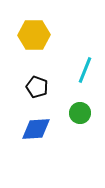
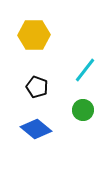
cyan line: rotated 16 degrees clockwise
green circle: moved 3 px right, 3 px up
blue diamond: rotated 44 degrees clockwise
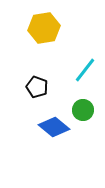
yellow hexagon: moved 10 px right, 7 px up; rotated 8 degrees counterclockwise
blue diamond: moved 18 px right, 2 px up
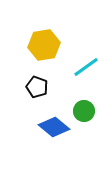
yellow hexagon: moved 17 px down
cyan line: moved 1 px right, 3 px up; rotated 16 degrees clockwise
green circle: moved 1 px right, 1 px down
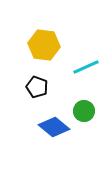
yellow hexagon: rotated 16 degrees clockwise
cyan line: rotated 12 degrees clockwise
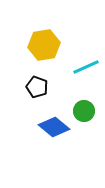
yellow hexagon: rotated 16 degrees counterclockwise
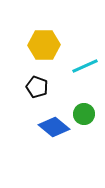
yellow hexagon: rotated 8 degrees clockwise
cyan line: moved 1 px left, 1 px up
green circle: moved 3 px down
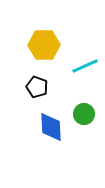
blue diamond: moved 3 px left; rotated 48 degrees clockwise
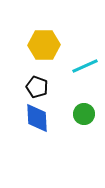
blue diamond: moved 14 px left, 9 px up
